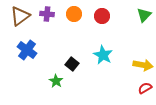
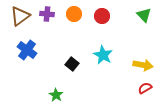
green triangle: rotated 28 degrees counterclockwise
green star: moved 14 px down
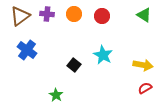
green triangle: rotated 14 degrees counterclockwise
black square: moved 2 px right, 1 px down
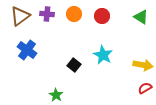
green triangle: moved 3 px left, 2 px down
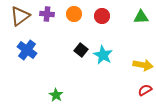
green triangle: rotated 35 degrees counterclockwise
black square: moved 7 px right, 15 px up
red semicircle: moved 2 px down
